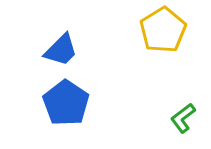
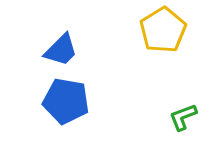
blue pentagon: moved 2 px up; rotated 24 degrees counterclockwise
green L-shape: moved 1 px up; rotated 16 degrees clockwise
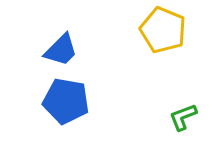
yellow pentagon: rotated 18 degrees counterclockwise
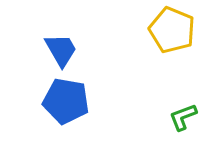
yellow pentagon: moved 9 px right
blue trapezoid: rotated 75 degrees counterclockwise
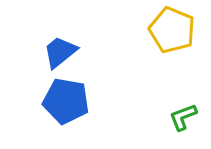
blue trapezoid: moved 1 px left, 2 px down; rotated 99 degrees counterclockwise
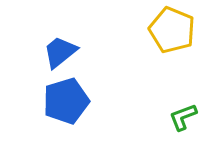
blue pentagon: rotated 27 degrees counterclockwise
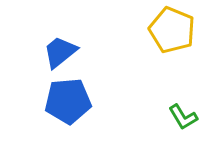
blue pentagon: moved 2 px right; rotated 12 degrees clockwise
green L-shape: rotated 100 degrees counterclockwise
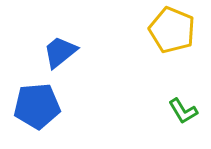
blue pentagon: moved 31 px left, 5 px down
green L-shape: moved 6 px up
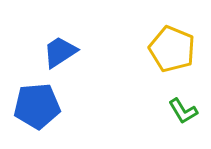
yellow pentagon: moved 19 px down
blue trapezoid: rotated 6 degrees clockwise
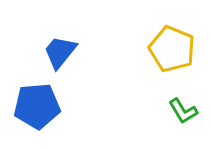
blue trapezoid: rotated 18 degrees counterclockwise
